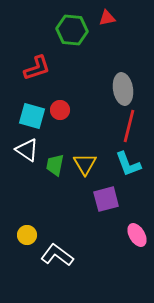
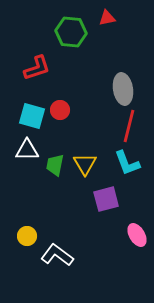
green hexagon: moved 1 px left, 2 px down
white triangle: rotated 35 degrees counterclockwise
cyan L-shape: moved 1 px left, 1 px up
yellow circle: moved 1 px down
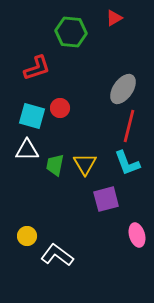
red triangle: moved 7 px right; rotated 18 degrees counterclockwise
gray ellipse: rotated 44 degrees clockwise
red circle: moved 2 px up
pink ellipse: rotated 15 degrees clockwise
